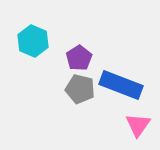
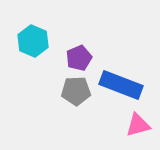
purple pentagon: rotated 10 degrees clockwise
gray pentagon: moved 4 px left, 2 px down; rotated 16 degrees counterclockwise
pink triangle: rotated 40 degrees clockwise
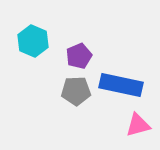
purple pentagon: moved 2 px up
blue rectangle: rotated 9 degrees counterclockwise
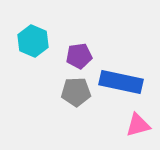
purple pentagon: rotated 15 degrees clockwise
blue rectangle: moved 3 px up
gray pentagon: moved 1 px down
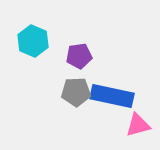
blue rectangle: moved 9 px left, 14 px down
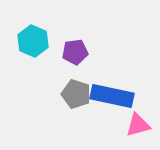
purple pentagon: moved 4 px left, 4 px up
gray pentagon: moved 2 px down; rotated 20 degrees clockwise
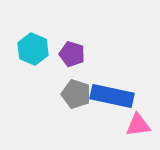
cyan hexagon: moved 8 px down
purple pentagon: moved 3 px left, 2 px down; rotated 25 degrees clockwise
pink triangle: rotated 8 degrees clockwise
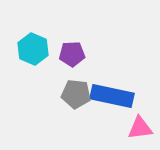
purple pentagon: rotated 20 degrees counterclockwise
gray pentagon: rotated 12 degrees counterclockwise
pink triangle: moved 2 px right, 3 px down
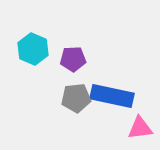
purple pentagon: moved 1 px right, 5 px down
gray pentagon: moved 4 px down; rotated 12 degrees counterclockwise
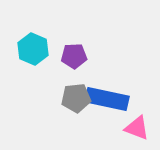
purple pentagon: moved 1 px right, 3 px up
blue rectangle: moved 5 px left, 3 px down
pink triangle: moved 3 px left; rotated 28 degrees clockwise
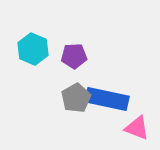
gray pentagon: rotated 24 degrees counterclockwise
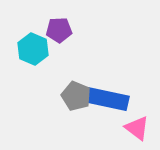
purple pentagon: moved 15 px left, 26 px up
gray pentagon: moved 2 px up; rotated 20 degrees counterclockwise
pink triangle: rotated 16 degrees clockwise
